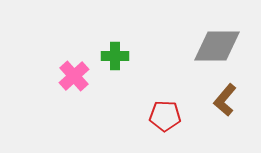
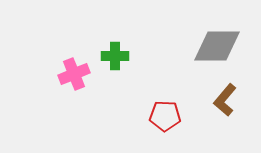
pink cross: moved 2 px up; rotated 20 degrees clockwise
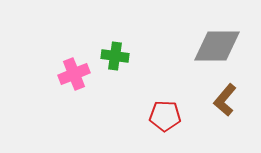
green cross: rotated 8 degrees clockwise
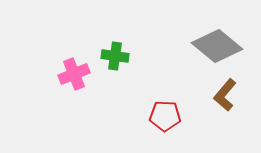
gray diamond: rotated 39 degrees clockwise
brown L-shape: moved 5 px up
